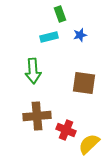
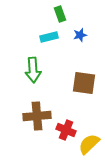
green arrow: moved 1 px up
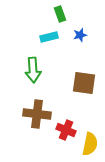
brown cross: moved 2 px up; rotated 12 degrees clockwise
yellow semicircle: moved 1 px right; rotated 145 degrees clockwise
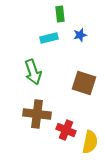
green rectangle: rotated 14 degrees clockwise
cyan rectangle: moved 1 px down
green arrow: moved 2 px down; rotated 15 degrees counterclockwise
brown square: rotated 10 degrees clockwise
yellow semicircle: moved 2 px up
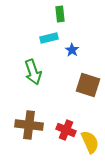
blue star: moved 8 px left, 15 px down; rotated 24 degrees counterclockwise
brown square: moved 4 px right, 2 px down
brown cross: moved 8 px left, 11 px down
yellow semicircle: rotated 35 degrees counterclockwise
